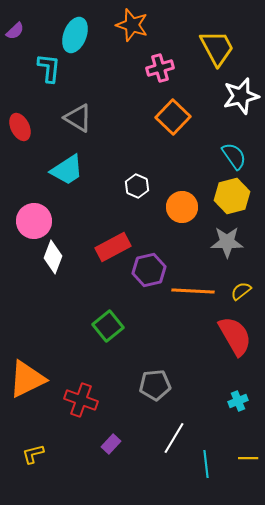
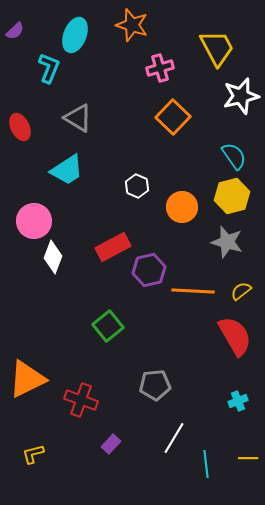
cyan L-shape: rotated 16 degrees clockwise
gray star: rotated 16 degrees clockwise
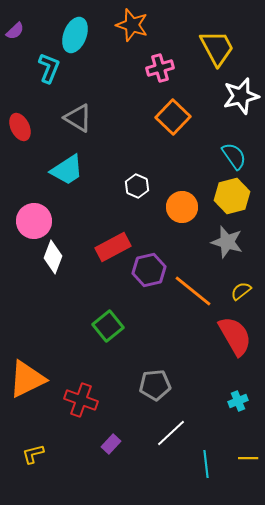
orange line: rotated 36 degrees clockwise
white line: moved 3 px left, 5 px up; rotated 16 degrees clockwise
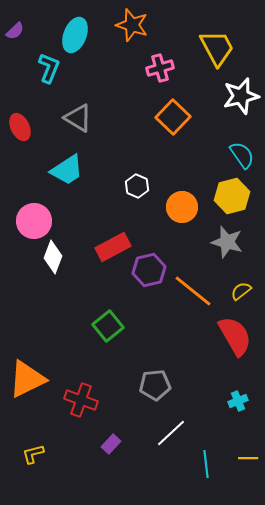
cyan semicircle: moved 8 px right, 1 px up
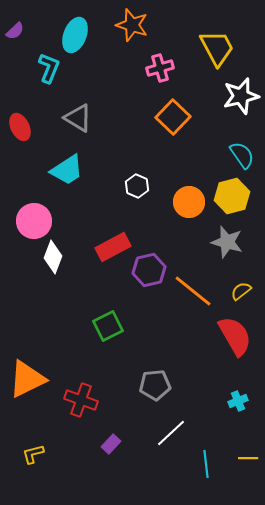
orange circle: moved 7 px right, 5 px up
green square: rotated 12 degrees clockwise
